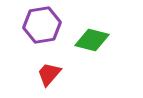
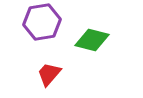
purple hexagon: moved 3 px up
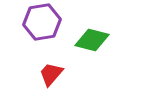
red trapezoid: moved 2 px right
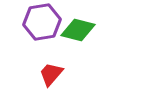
green diamond: moved 14 px left, 10 px up
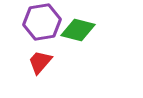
red trapezoid: moved 11 px left, 12 px up
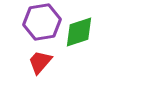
green diamond: moved 1 px right, 2 px down; rotated 32 degrees counterclockwise
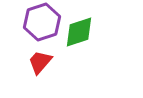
purple hexagon: rotated 9 degrees counterclockwise
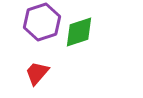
red trapezoid: moved 3 px left, 11 px down
